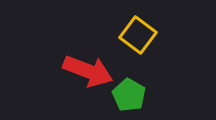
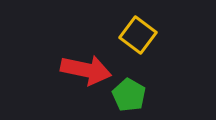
red arrow: moved 2 px left, 1 px up; rotated 9 degrees counterclockwise
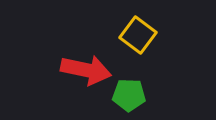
green pentagon: rotated 28 degrees counterclockwise
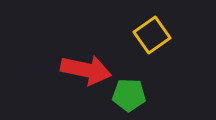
yellow square: moved 14 px right; rotated 18 degrees clockwise
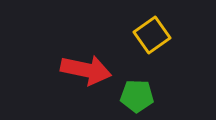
green pentagon: moved 8 px right, 1 px down
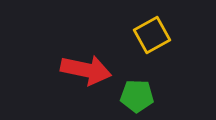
yellow square: rotated 6 degrees clockwise
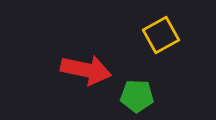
yellow square: moved 9 px right
